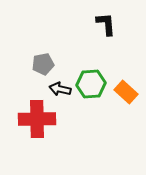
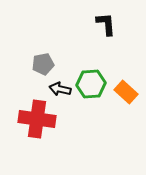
red cross: rotated 9 degrees clockwise
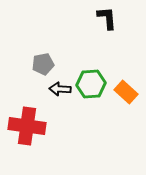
black L-shape: moved 1 px right, 6 px up
black arrow: rotated 10 degrees counterclockwise
red cross: moved 10 px left, 7 px down
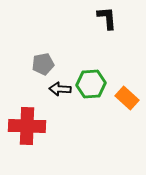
orange rectangle: moved 1 px right, 6 px down
red cross: rotated 6 degrees counterclockwise
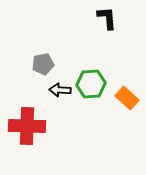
black arrow: moved 1 px down
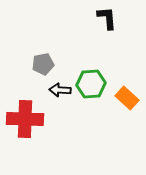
red cross: moved 2 px left, 7 px up
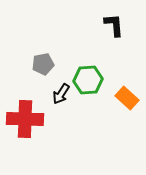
black L-shape: moved 7 px right, 7 px down
green hexagon: moved 3 px left, 4 px up
black arrow: moved 1 px right, 4 px down; rotated 60 degrees counterclockwise
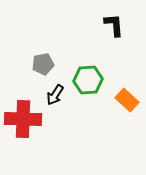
black arrow: moved 6 px left, 1 px down
orange rectangle: moved 2 px down
red cross: moved 2 px left
